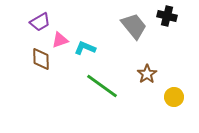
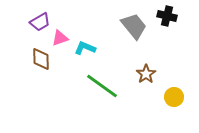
pink triangle: moved 2 px up
brown star: moved 1 px left
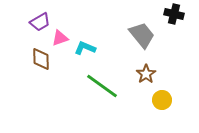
black cross: moved 7 px right, 2 px up
gray trapezoid: moved 8 px right, 9 px down
yellow circle: moved 12 px left, 3 px down
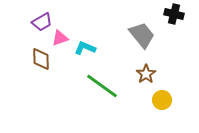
purple trapezoid: moved 2 px right
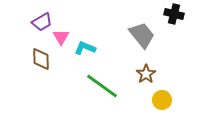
pink triangle: moved 1 px right, 1 px up; rotated 42 degrees counterclockwise
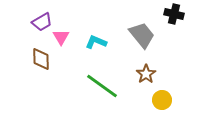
cyan L-shape: moved 11 px right, 6 px up
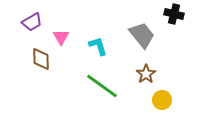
purple trapezoid: moved 10 px left
cyan L-shape: moved 2 px right, 4 px down; rotated 50 degrees clockwise
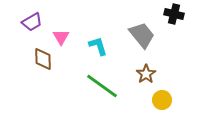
brown diamond: moved 2 px right
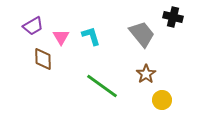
black cross: moved 1 px left, 3 px down
purple trapezoid: moved 1 px right, 4 px down
gray trapezoid: moved 1 px up
cyan L-shape: moved 7 px left, 10 px up
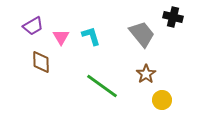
brown diamond: moved 2 px left, 3 px down
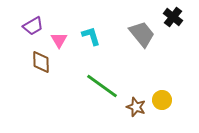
black cross: rotated 24 degrees clockwise
pink triangle: moved 2 px left, 3 px down
brown star: moved 10 px left, 33 px down; rotated 18 degrees counterclockwise
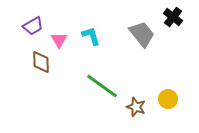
yellow circle: moved 6 px right, 1 px up
